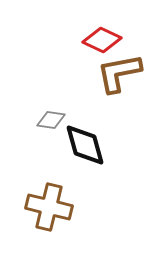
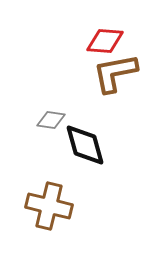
red diamond: moved 3 px right, 1 px down; rotated 21 degrees counterclockwise
brown L-shape: moved 4 px left
brown cross: moved 1 px up
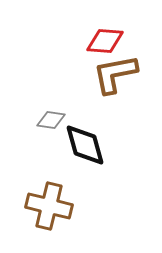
brown L-shape: moved 1 px down
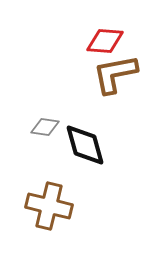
gray diamond: moved 6 px left, 7 px down
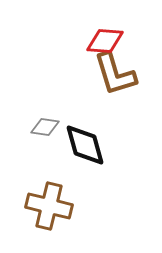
brown L-shape: rotated 96 degrees counterclockwise
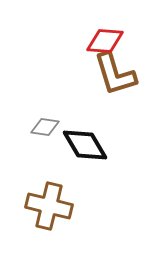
black diamond: rotated 15 degrees counterclockwise
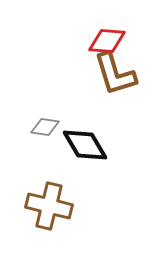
red diamond: moved 2 px right
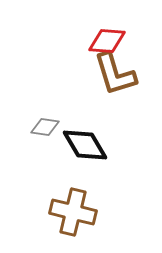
brown cross: moved 24 px right, 6 px down
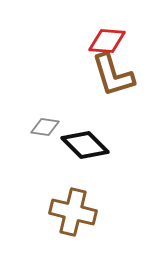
brown L-shape: moved 2 px left, 1 px down
black diamond: rotated 15 degrees counterclockwise
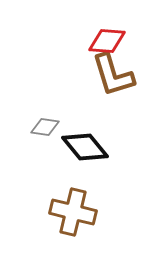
black diamond: moved 2 px down; rotated 6 degrees clockwise
